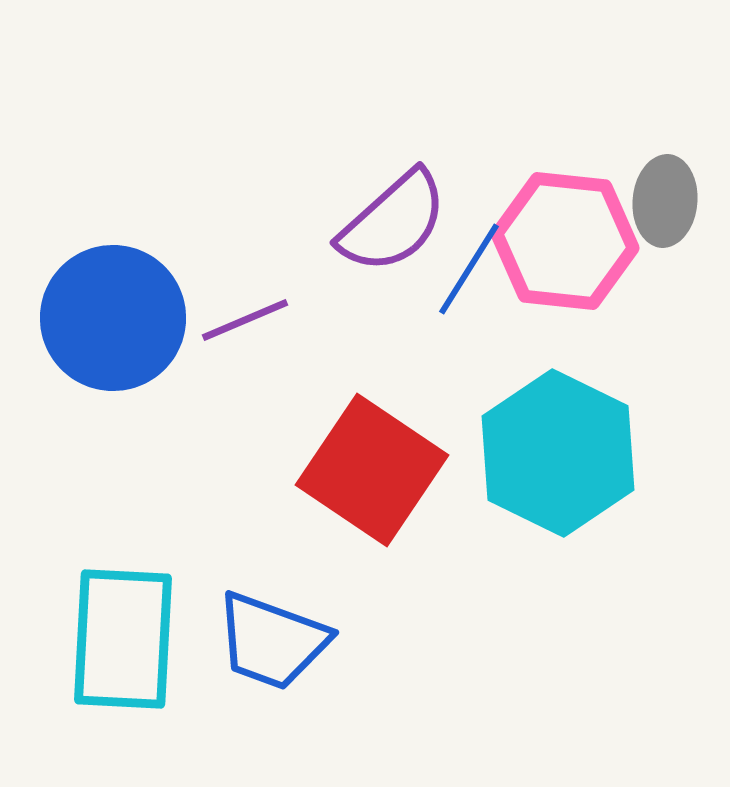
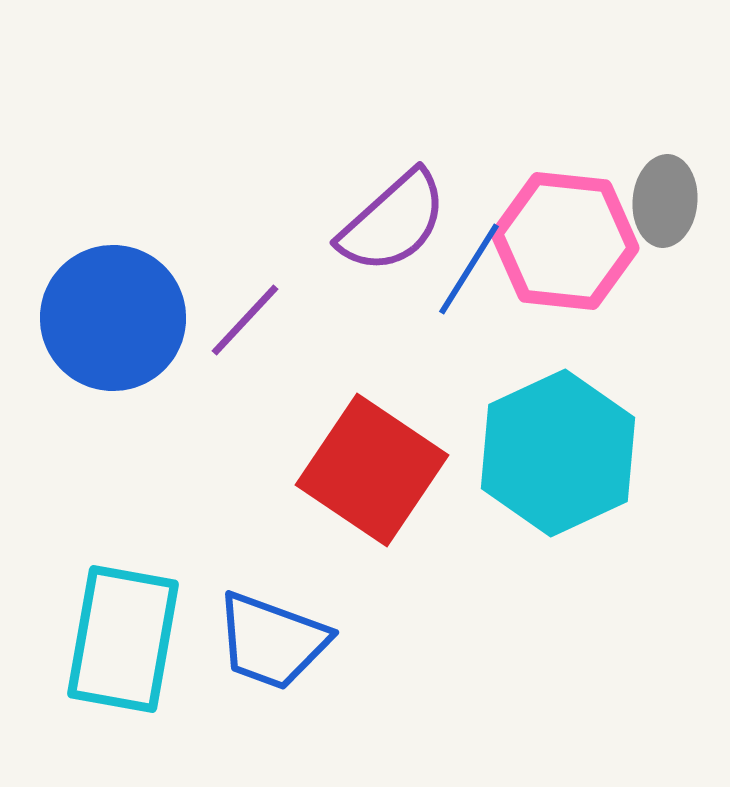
purple line: rotated 24 degrees counterclockwise
cyan hexagon: rotated 9 degrees clockwise
cyan rectangle: rotated 7 degrees clockwise
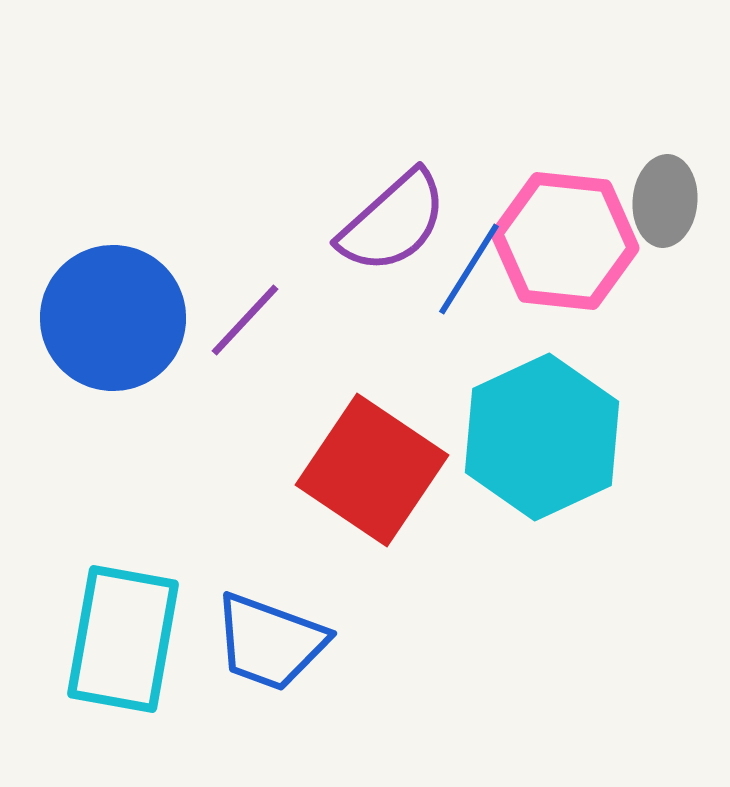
cyan hexagon: moved 16 px left, 16 px up
blue trapezoid: moved 2 px left, 1 px down
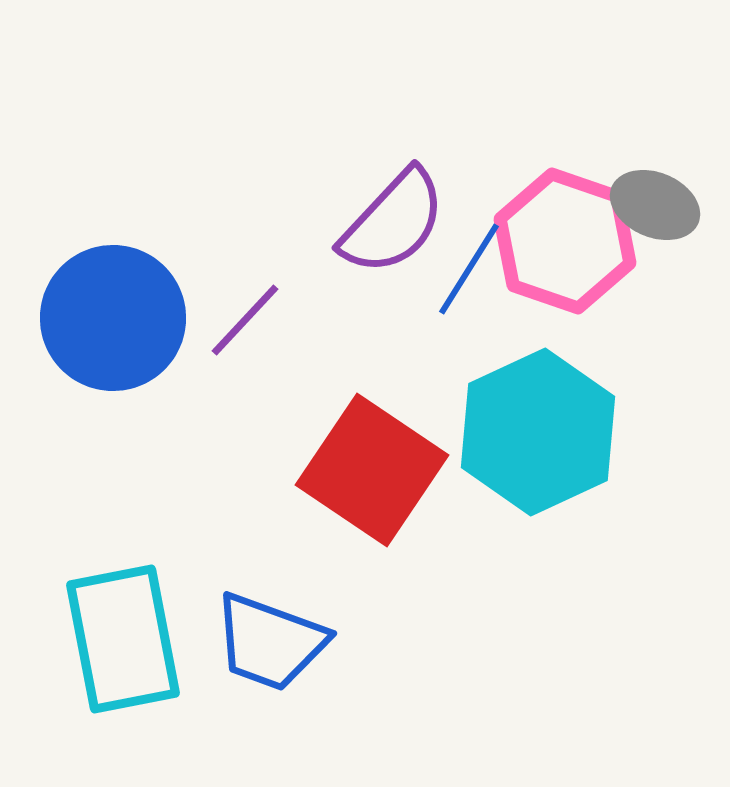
gray ellipse: moved 10 px left, 4 px down; rotated 72 degrees counterclockwise
purple semicircle: rotated 5 degrees counterclockwise
pink hexagon: rotated 13 degrees clockwise
cyan hexagon: moved 4 px left, 5 px up
cyan rectangle: rotated 21 degrees counterclockwise
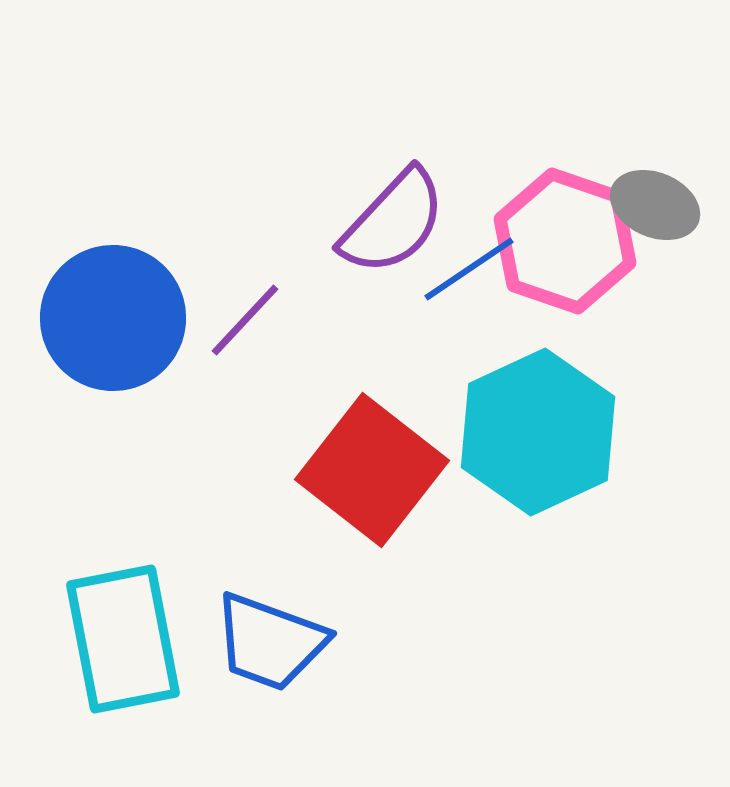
blue line: rotated 24 degrees clockwise
red square: rotated 4 degrees clockwise
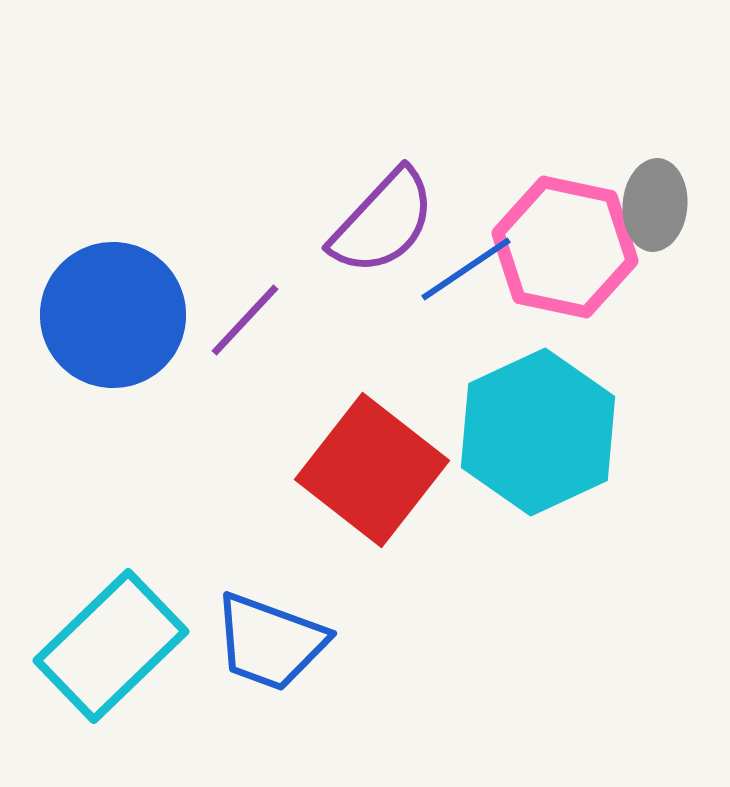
gray ellipse: rotated 72 degrees clockwise
purple semicircle: moved 10 px left
pink hexagon: moved 6 px down; rotated 7 degrees counterclockwise
blue line: moved 3 px left
blue circle: moved 3 px up
cyan rectangle: moved 12 px left, 7 px down; rotated 57 degrees clockwise
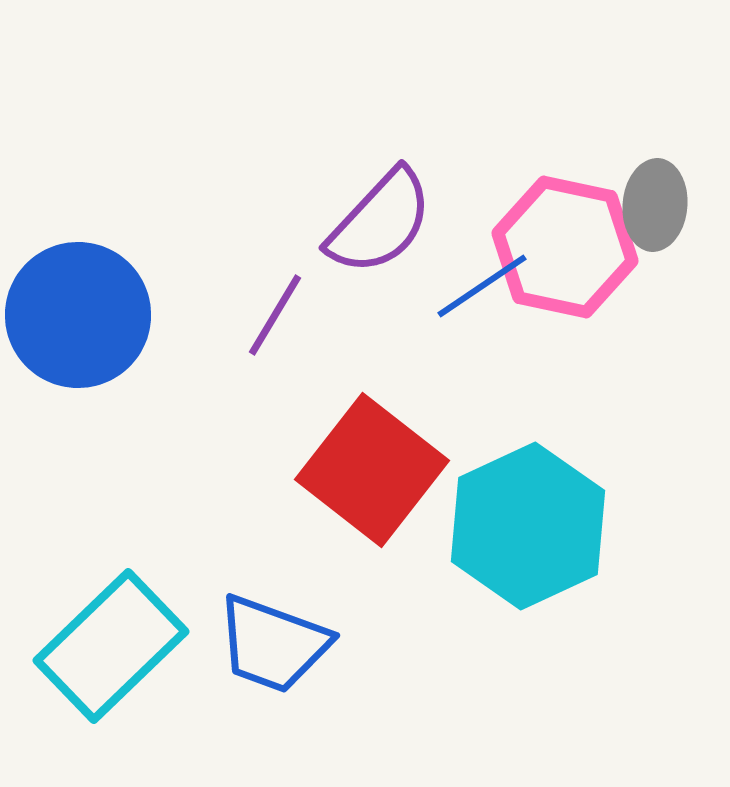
purple semicircle: moved 3 px left
blue line: moved 16 px right, 17 px down
blue circle: moved 35 px left
purple line: moved 30 px right, 5 px up; rotated 12 degrees counterclockwise
cyan hexagon: moved 10 px left, 94 px down
blue trapezoid: moved 3 px right, 2 px down
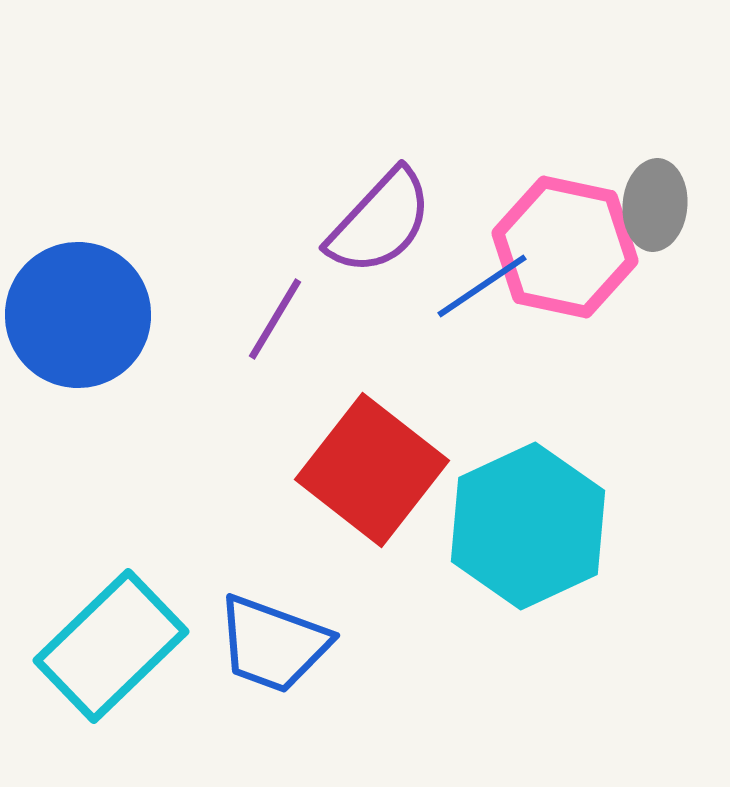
purple line: moved 4 px down
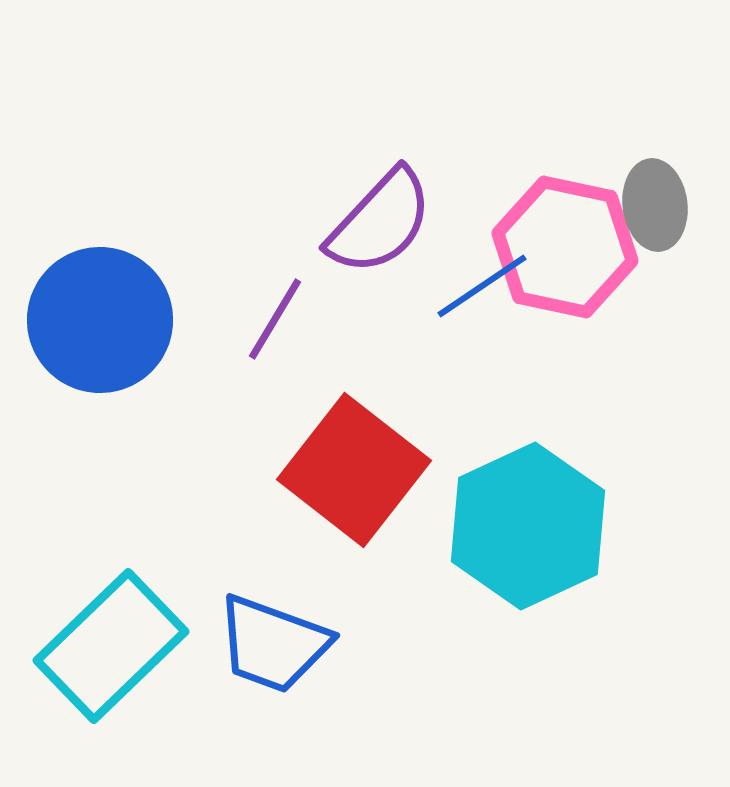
gray ellipse: rotated 12 degrees counterclockwise
blue circle: moved 22 px right, 5 px down
red square: moved 18 px left
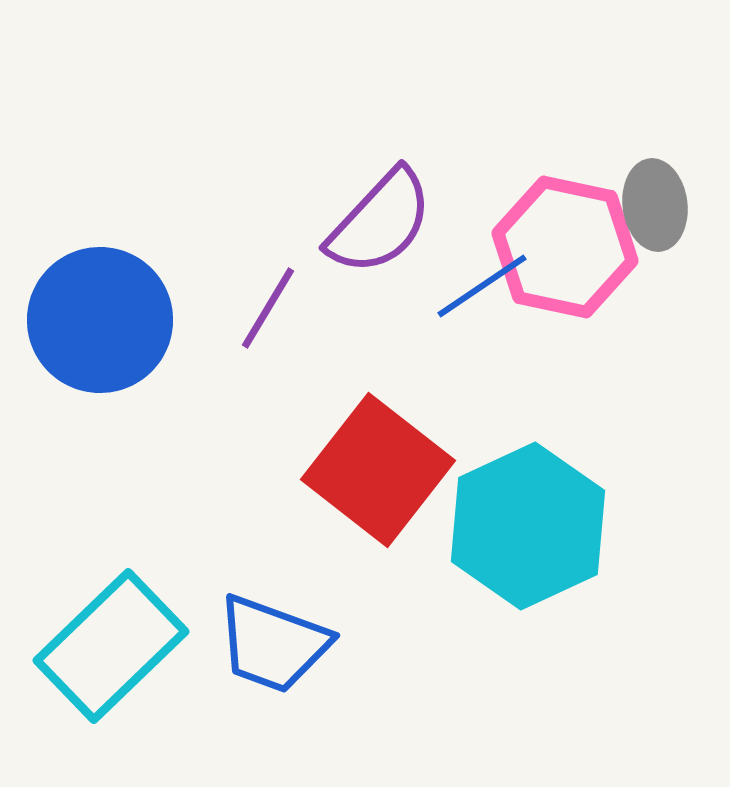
purple line: moved 7 px left, 11 px up
red square: moved 24 px right
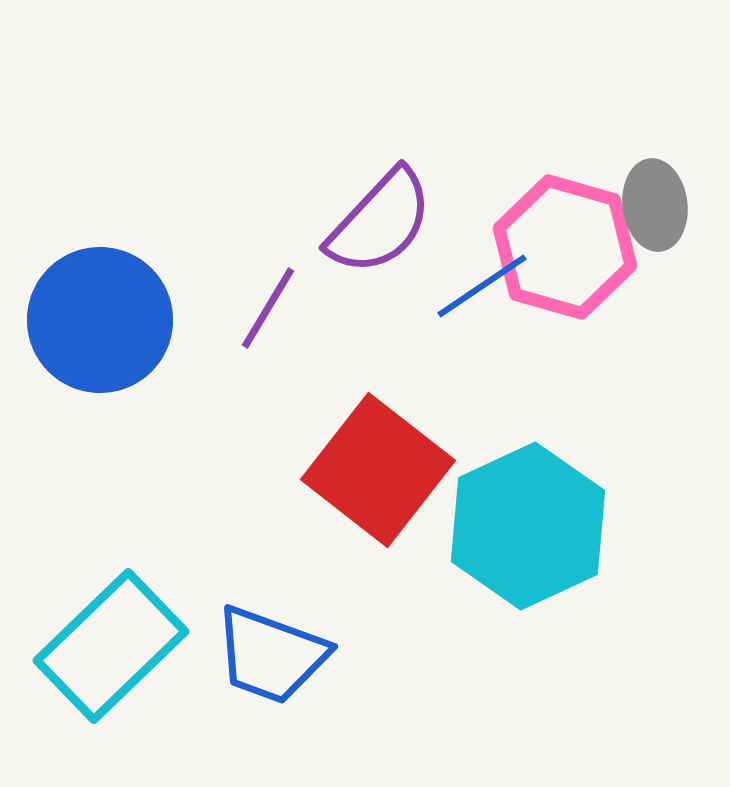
pink hexagon: rotated 4 degrees clockwise
blue trapezoid: moved 2 px left, 11 px down
